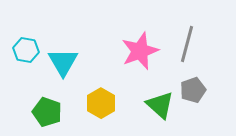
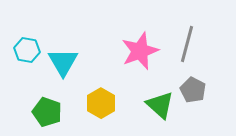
cyan hexagon: moved 1 px right
gray pentagon: rotated 25 degrees counterclockwise
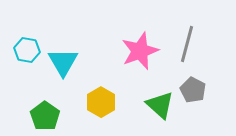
yellow hexagon: moved 1 px up
green pentagon: moved 2 px left, 4 px down; rotated 16 degrees clockwise
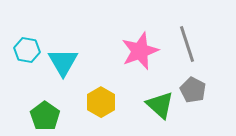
gray line: rotated 33 degrees counterclockwise
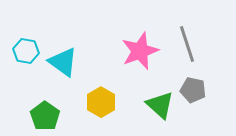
cyan hexagon: moved 1 px left, 1 px down
cyan triangle: rotated 24 degrees counterclockwise
gray pentagon: rotated 15 degrees counterclockwise
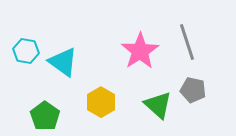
gray line: moved 2 px up
pink star: rotated 12 degrees counterclockwise
green triangle: moved 2 px left
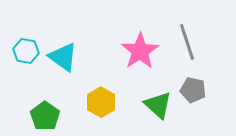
cyan triangle: moved 5 px up
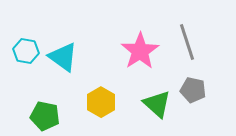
green triangle: moved 1 px left, 1 px up
green pentagon: rotated 24 degrees counterclockwise
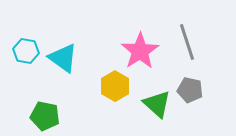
cyan triangle: moved 1 px down
gray pentagon: moved 3 px left
yellow hexagon: moved 14 px right, 16 px up
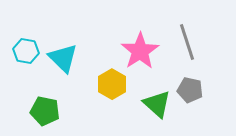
cyan triangle: rotated 8 degrees clockwise
yellow hexagon: moved 3 px left, 2 px up
green pentagon: moved 5 px up
